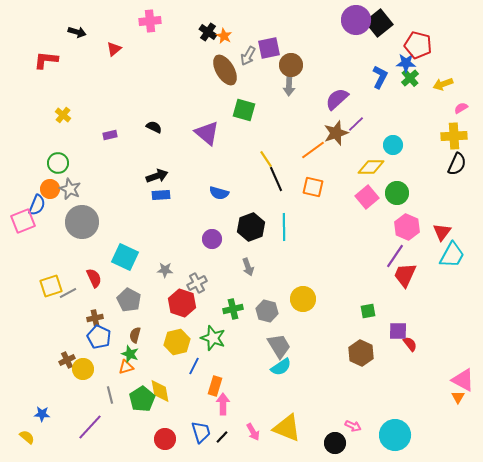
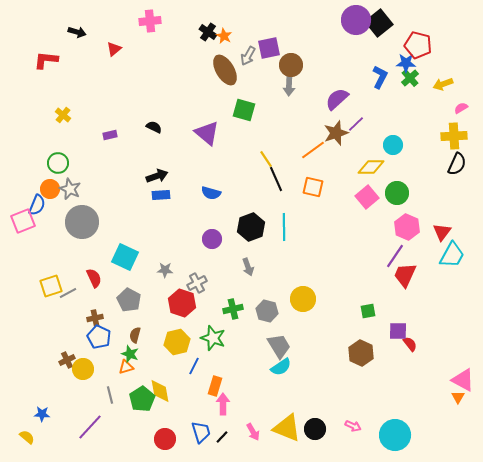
blue semicircle at (219, 193): moved 8 px left
black circle at (335, 443): moved 20 px left, 14 px up
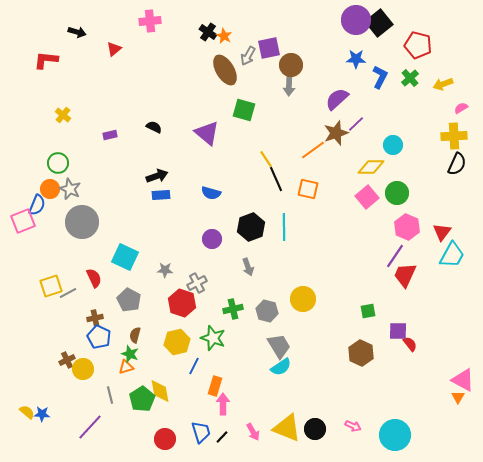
blue star at (406, 63): moved 50 px left, 4 px up
orange square at (313, 187): moved 5 px left, 2 px down
yellow semicircle at (27, 437): moved 25 px up
